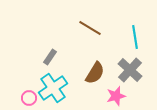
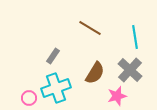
gray rectangle: moved 3 px right, 1 px up
cyan cross: moved 3 px right; rotated 16 degrees clockwise
pink star: moved 1 px right
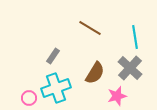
gray cross: moved 2 px up
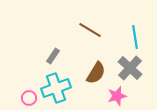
brown line: moved 2 px down
brown semicircle: moved 1 px right
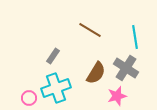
gray cross: moved 4 px left; rotated 10 degrees counterclockwise
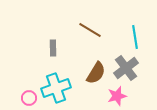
gray rectangle: moved 8 px up; rotated 35 degrees counterclockwise
gray cross: rotated 20 degrees clockwise
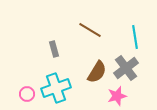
gray rectangle: moved 1 px right, 1 px down; rotated 14 degrees counterclockwise
brown semicircle: moved 1 px right, 1 px up
pink circle: moved 2 px left, 4 px up
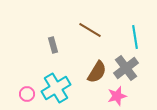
gray rectangle: moved 1 px left, 4 px up
cyan cross: rotated 12 degrees counterclockwise
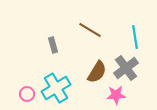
pink star: moved 1 px left, 1 px up; rotated 12 degrees clockwise
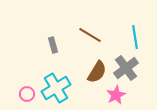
brown line: moved 5 px down
pink star: rotated 24 degrees counterclockwise
